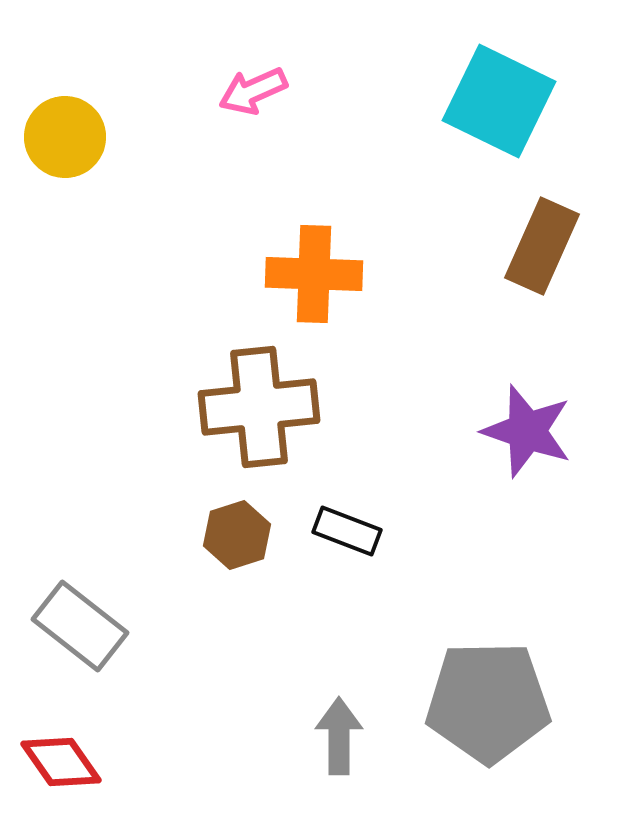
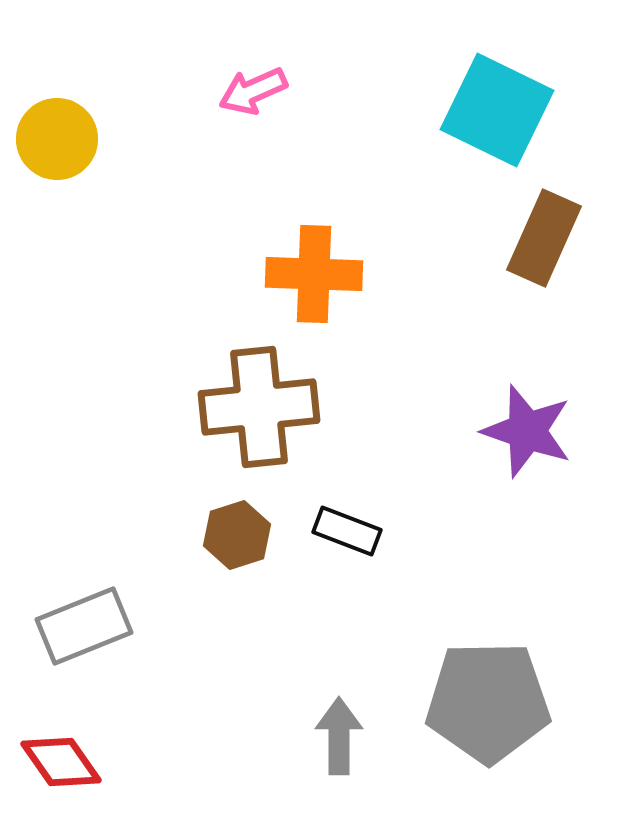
cyan square: moved 2 px left, 9 px down
yellow circle: moved 8 px left, 2 px down
brown rectangle: moved 2 px right, 8 px up
gray rectangle: moved 4 px right; rotated 60 degrees counterclockwise
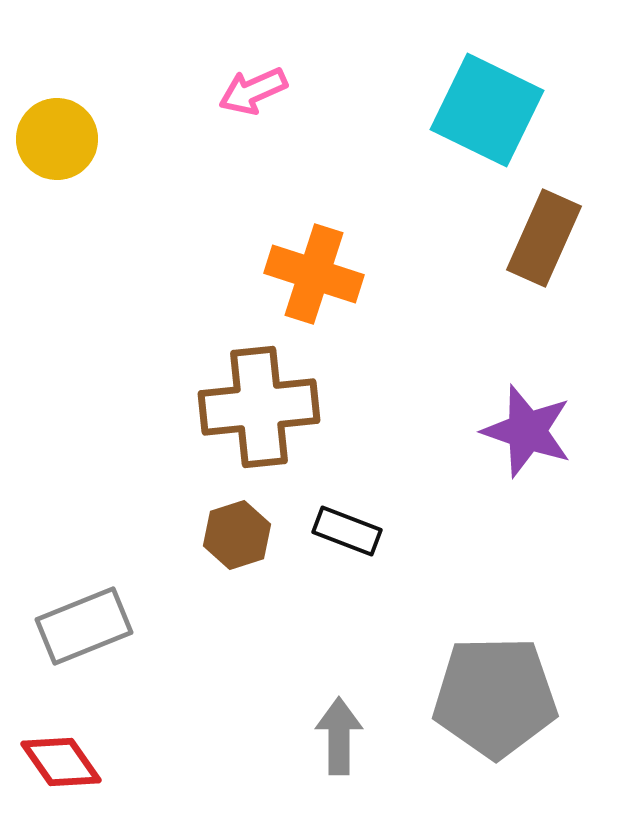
cyan square: moved 10 px left
orange cross: rotated 16 degrees clockwise
gray pentagon: moved 7 px right, 5 px up
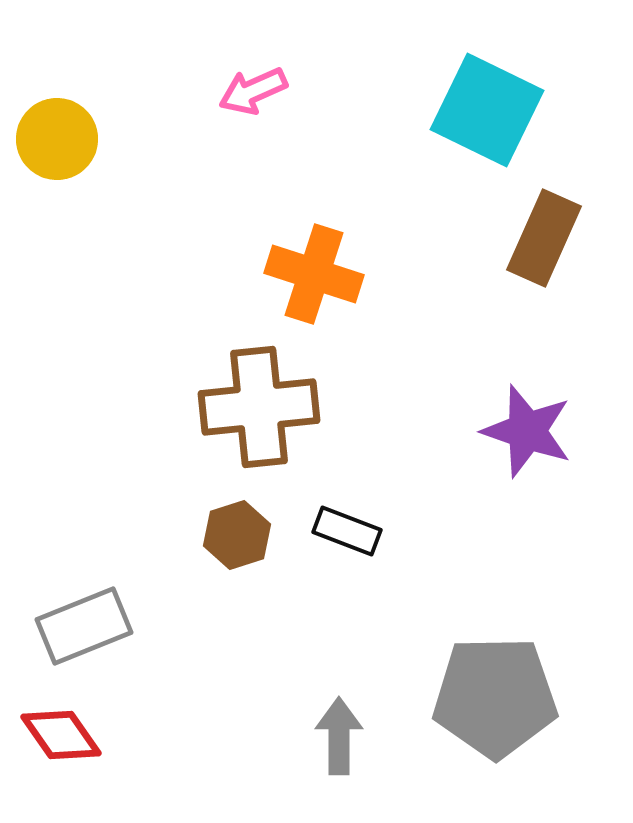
red diamond: moved 27 px up
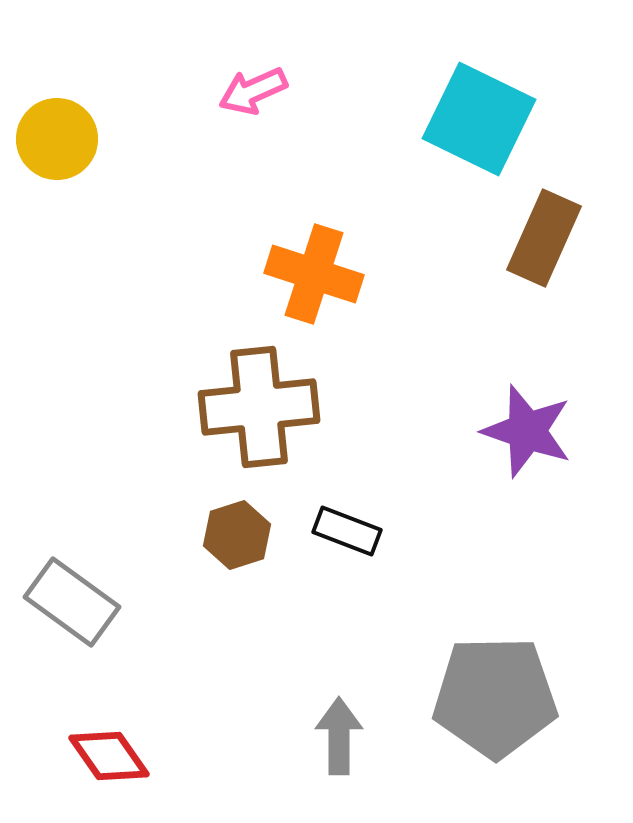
cyan square: moved 8 px left, 9 px down
gray rectangle: moved 12 px left, 24 px up; rotated 58 degrees clockwise
red diamond: moved 48 px right, 21 px down
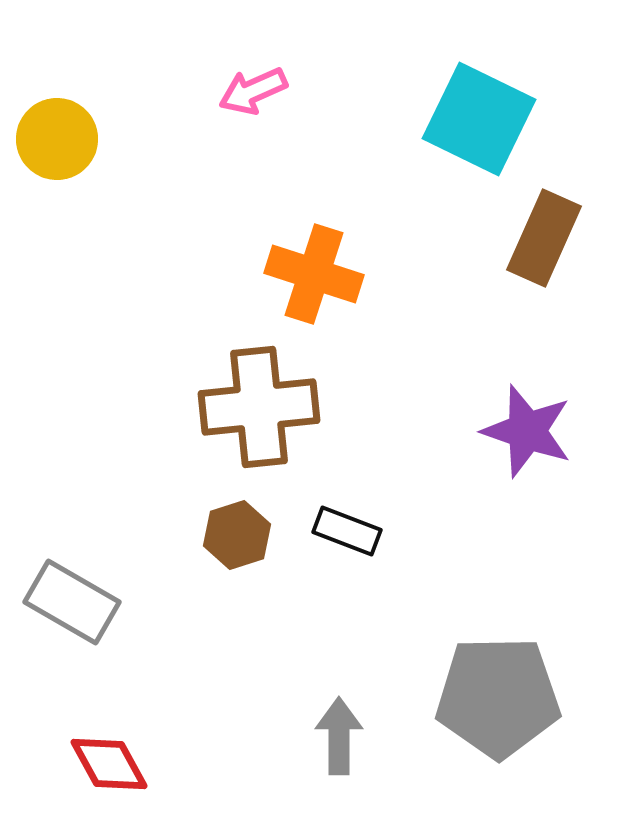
gray rectangle: rotated 6 degrees counterclockwise
gray pentagon: moved 3 px right
red diamond: moved 8 px down; rotated 6 degrees clockwise
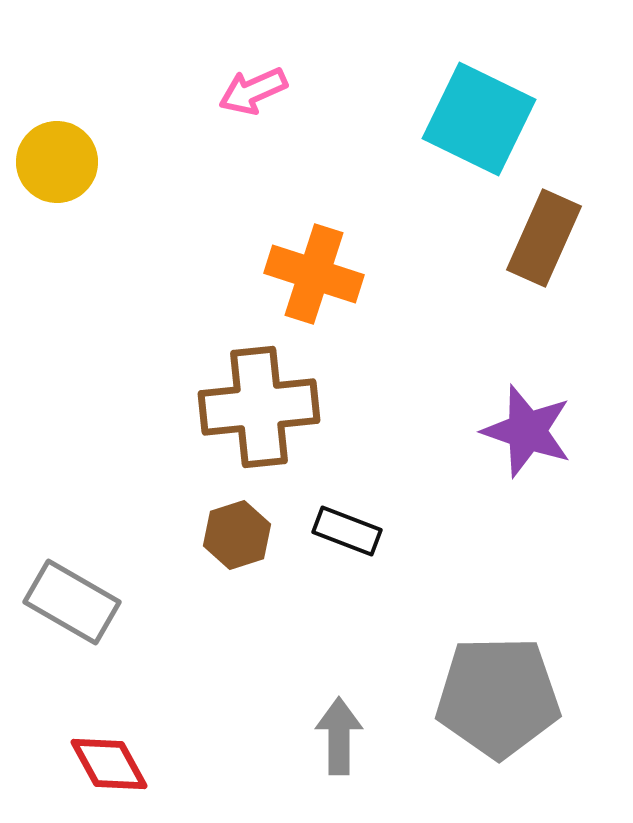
yellow circle: moved 23 px down
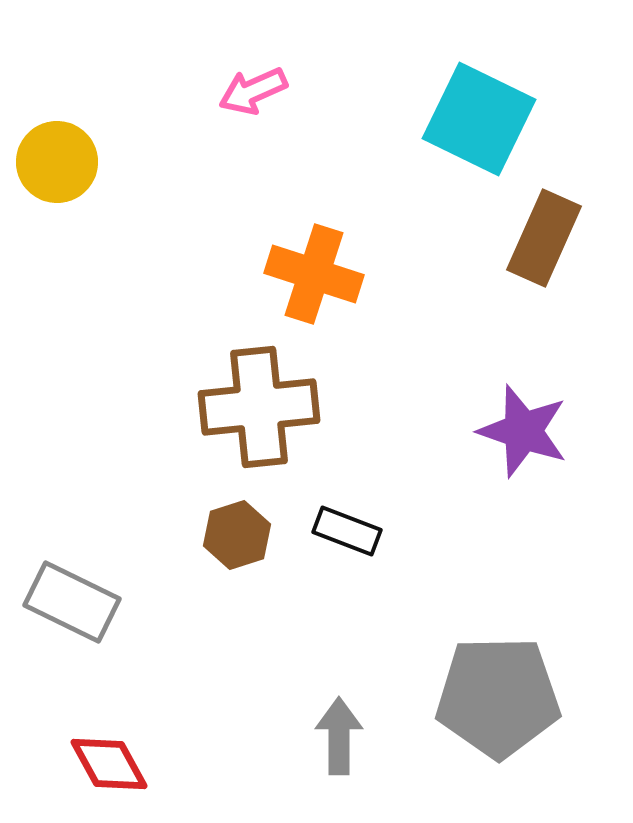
purple star: moved 4 px left
gray rectangle: rotated 4 degrees counterclockwise
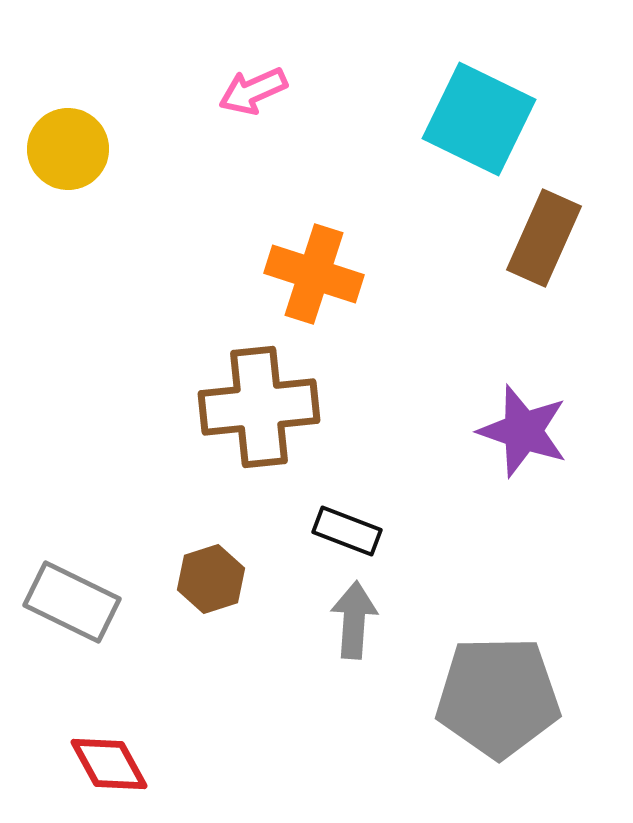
yellow circle: moved 11 px right, 13 px up
brown hexagon: moved 26 px left, 44 px down
gray arrow: moved 15 px right, 116 px up; rotated 4 degrees clockwise
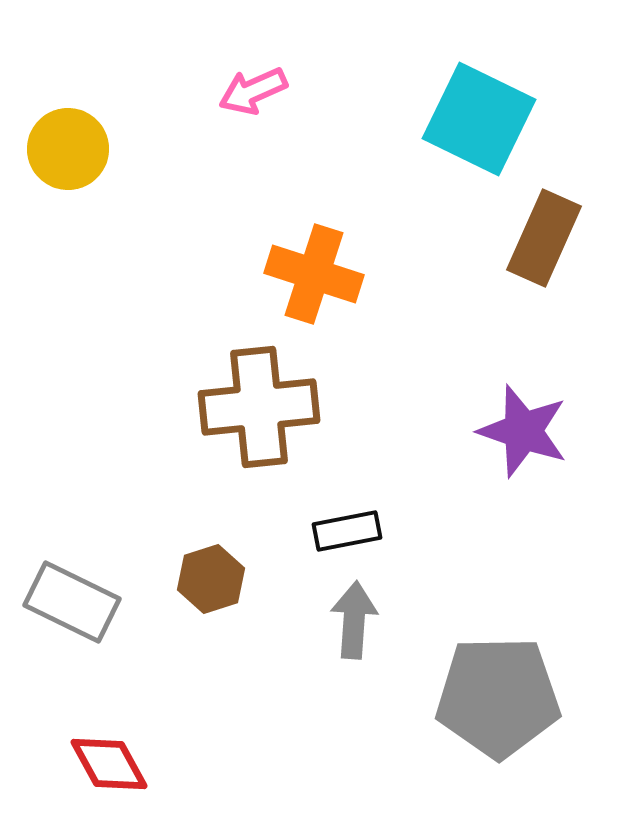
black rectangle: rotated 32 degrees counterclockwise
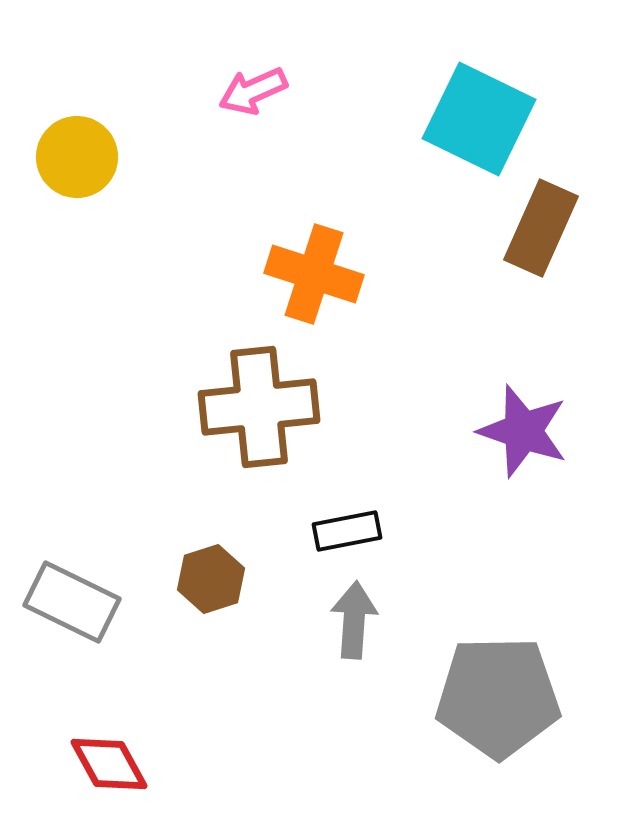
yellow circle: moved 9 px right, 8 px down
brown rectangle: moved 3 px left, 10 px up
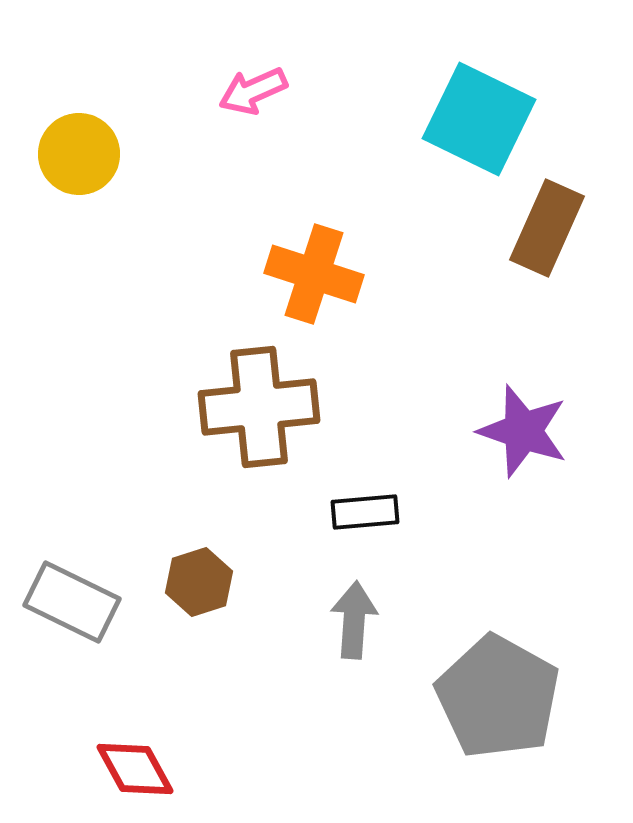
yellow circle: moved 2 px right, 3 px up
brown rectangle: moved 6 px right
black rectangle: moved 18 px right, 19 px up; rotated 6 degrees clockwise
brown hexagon: moved 12 px left, 3 px down
gray pentagon: rotated 30 degrees clockwise
red diamond: moved 26 px right, 5 px down
